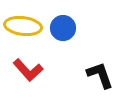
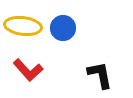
black L-shape: rotated 8 degrees clockwise
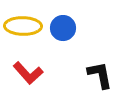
yellow ellipse: rotated 6 degrees counterclockwise
red L-shape: moved 3 px down
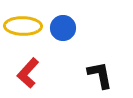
red L-shape: rotated 84 degrees clockwise
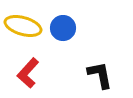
yellow ellipse: rotated 15 degrees clockwise
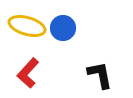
yellow ellipse: moved 4 px right
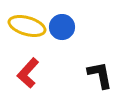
blue circle: moved 1 px left, 1 px up
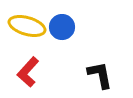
red L-shape: moved 1 px up
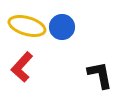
red L-shape: moved 6 px left, 5 px up
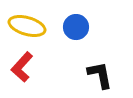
blue circle: moved 14 px right
